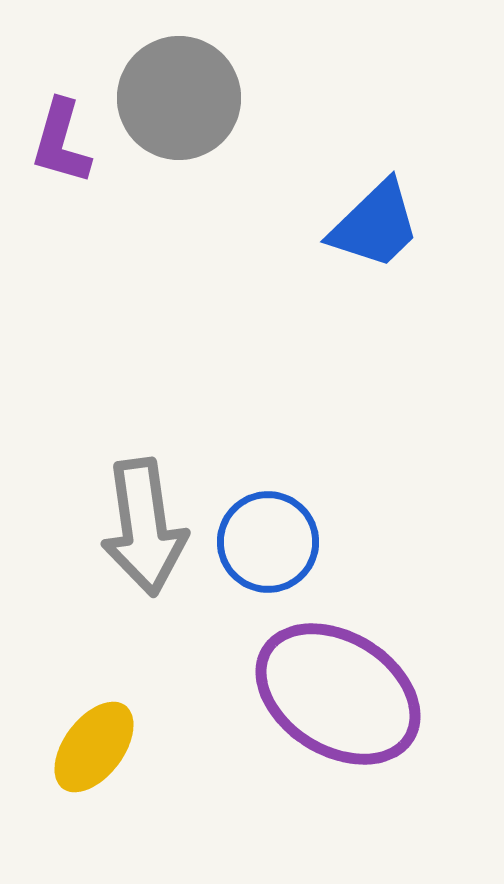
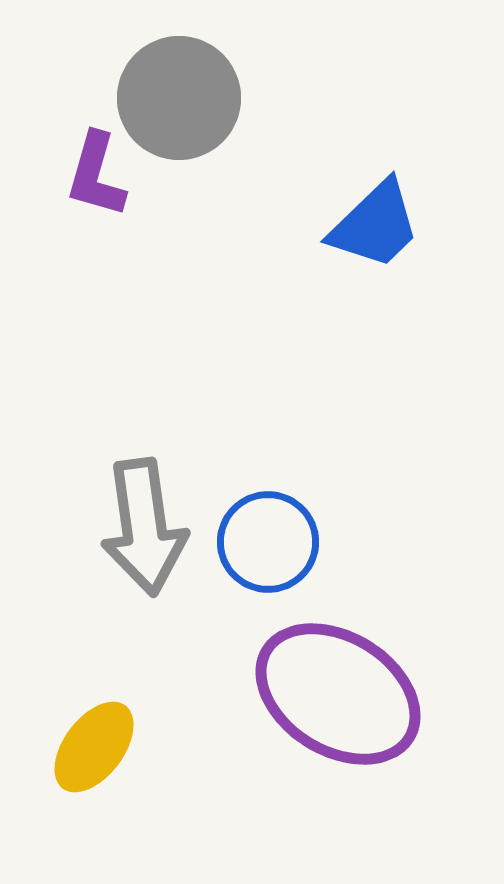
purple L-shape: moved 35 px right, 33 px down
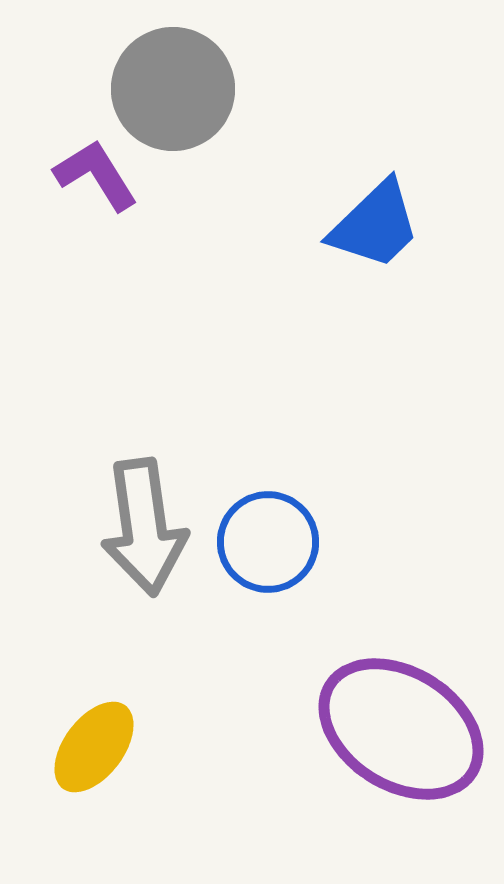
gray circle: moved 6 px left, 9 px up
purple L-shape: rotated 132 degrees clockwise
purple ellipse: moved 63 px right, 35 px down
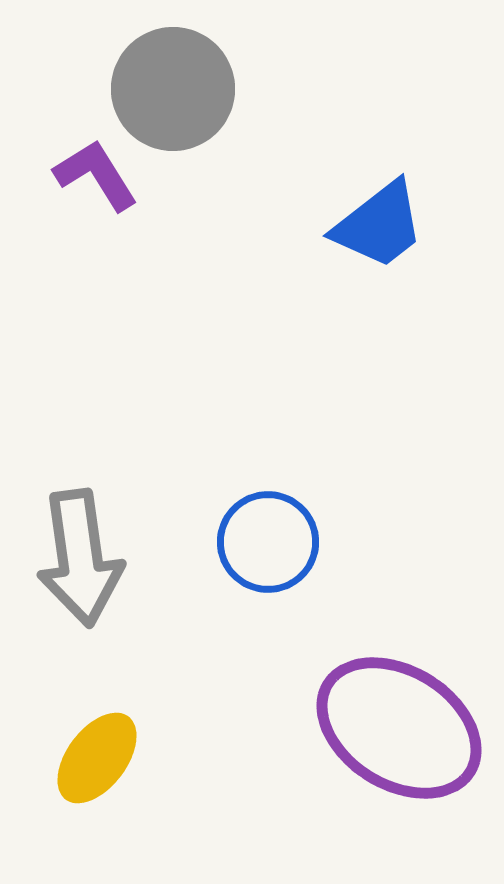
blue trapezoid: moved 4 px right; rotated 6 degrees clockwise
gray arrow: moved 64 px left, 31 px down
purple ellipse: moved 2 px left, 1 px up
yellow ellipse: moved 3 px right, 11 px down
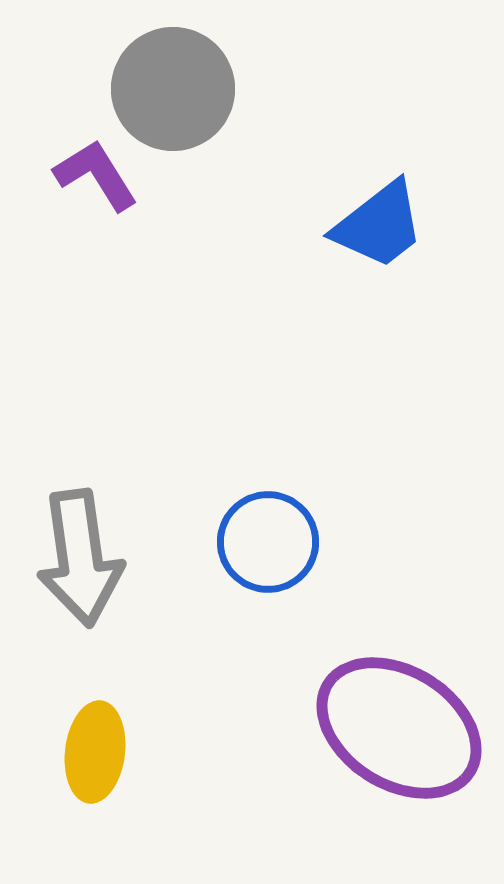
yellow ellipse: moved 2 px left, 6 px up; rotated 30 degrees counterclockwise
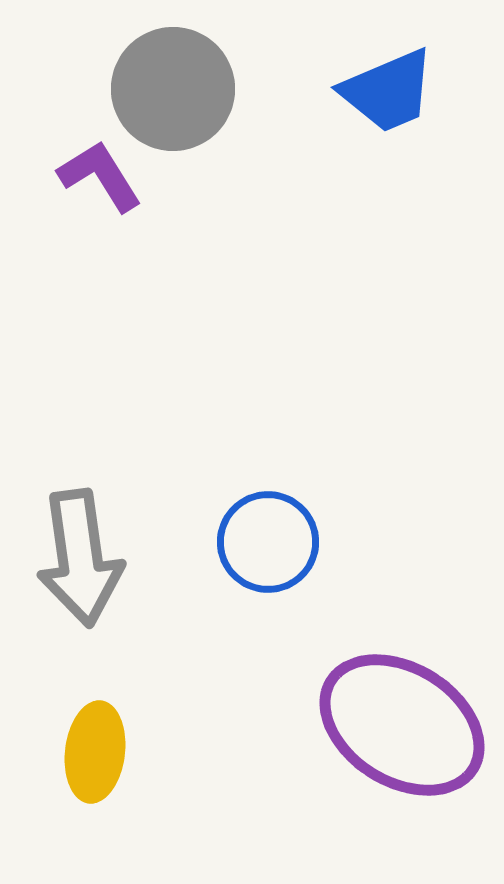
purple L-shape: moved 4 px right, 1 px down
blue trapezoid: moved 9 px right, 134 px up; rotated 15 degrees clockwise
purple ellipse: moved 3 px right, 3 px up
